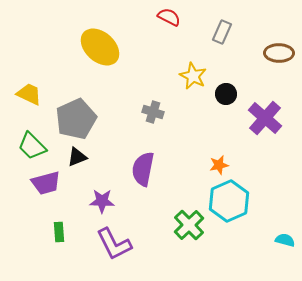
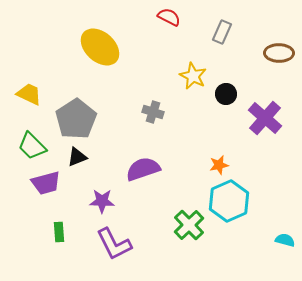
gray pentagon: rotated 9 degrees counterclockwise
purple semicircle: rotated 60 degrees clockwise
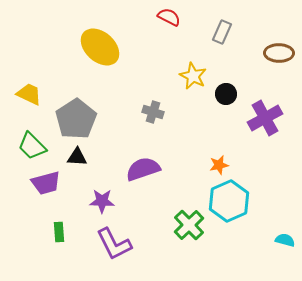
purple cross: rotated 20 degrees clockwise
black triangle: rotated 25 degrees clockwise
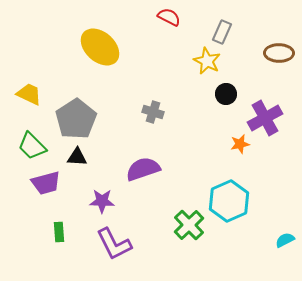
yellow star: moved 14 px right, 15 px up
orange star: moved 21 px right, 21 px up
cyan semicircle: rotated 42 degrees counterclockwise
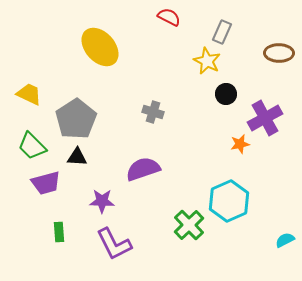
yellow ellipse: rotated 6 degrees clockwise
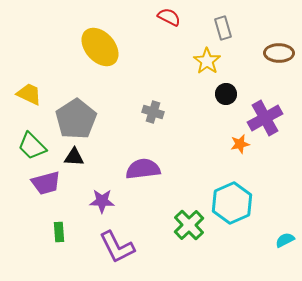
gray rectangle: moved 1 px right, 4 px up; rotated 40 degrees counterclockwise
yellow star: rotated 8 degrees clockwise
black triangle: moved 3 px left
purple semicircle: rotated 12 degrees clockwise
cyan hexagon: moved 3 px right, 2 px down
purple L-shape: moved 3 px right, 3 px down
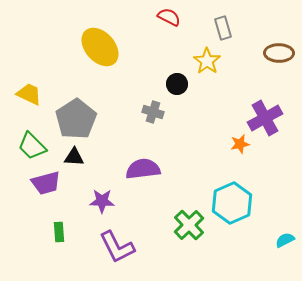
black circle: moved 49 px left, 10 px up
